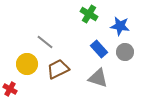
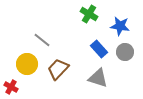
gray line: moved 3 px left, 2 px up
brown trapezoid: rotated 20 degrees counterclockwise
red cross: moved 1 px right, 2 px up
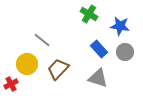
red cross: moved 3 px up; rotated 32 degrees clockwise
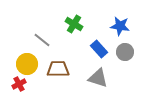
green cross: moved 15 px left, 10 px down
brown trapezoid: rotated 45 degrees clockwise
red cross: moved 8 px right
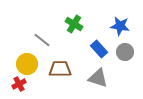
brown trapezoid: moved 2 px right
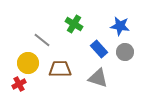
yellow circle: moved 1 px right, 1 px up
